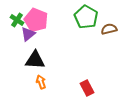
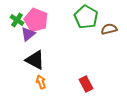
black triangle: rotated 25 degrees clockwise
red rectangle: moved 1 px left, 4 px up
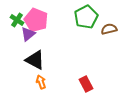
green pentagon: rotated 15 degrees clockwise
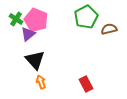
green cross: moved 1 px left, 1 px up
black triangle: rotated 20 degrees clockwise
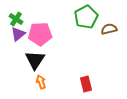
pink pentagon: moved 4 px right, 14 px down; rotated 25 degrees counterclockwise
purple triangle: moved 10 px left
black triangle: rotated 15 degrees clockwise
red rectangle: rotated 14 degrees clockwise
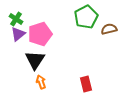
pink pentagon: rotated 15 degrees counterclockwise
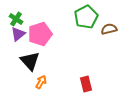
black triangle: moved 5 px left, 1 px down; rotated 15 degrees counterclockwise
orange arrow: rotated 48 degrees clockwise
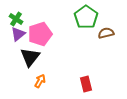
green pentagon: rotated 10 degrees counterclockwise
brown semicircle: moved 3 px left, 4 px down
black triangle: moved 4 px up; rotated 20 degrees clockwise
orange arrow: moved 1 px left, 1 px up
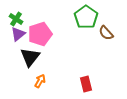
brown semicircle: rotated 119 degrees counterclockwise
